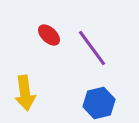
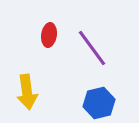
red ellipse: rotated 55 degrees clockwise
yellow arrow: moved 2 px right, 1 px up
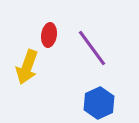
yellow arrow: moved 25 px up; rotated 28 degrees clockwise
blue hexagon: rotated 12 degrees counterclockwise
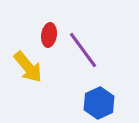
purple line: moved 9 px left, 2 px down
yellow arrow: moved 1 px right; rotated 60 degrees counterclockwise
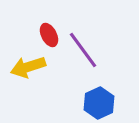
red ellipse: rotated 35 degrees counterclockwise
yellow arrow: rotated 112 degrees clockwise
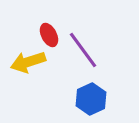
yellow arrow: moved 5 px up
blue hexagon: moved 8 px left, 4 px up
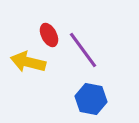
yellow arrow: rotated 32 degrees clockwise
blue hexagon: rotated 24 degrees counterclockwise
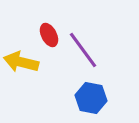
yellow arrow: moved 7 px left
blue hexagon: moved 1 px up
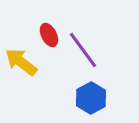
yellow arrow: rotated 24 degrees clockwise
blue hexagon: rotated 20 degrees clockwise
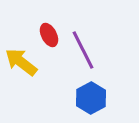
purple line: rotated 9 degrees clockwise
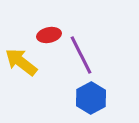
red ellipse: rotated 75 degrees counterclockwise
purple line: moved 2 px left, 5 px down
